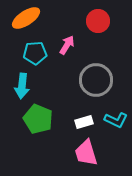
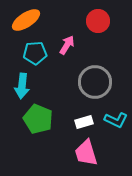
orange ellipse: moved 2 px down
gray circle: moved 1 px left, 2 px down
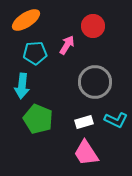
red circle: moved 5 px left, 5 px down
pink trapezoid: rotated 16 degrees counterclockwise
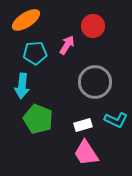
white rectangle: moved 1 px left, 3 px down
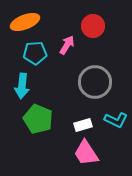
orange ellipse: moved 1 px left, 2 px down; rotated 12 degrees clockwise
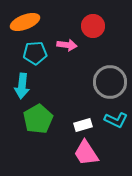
pink arrow: rotated 66 degrees clockwise
gray circle: moved 15 px right
green pentagon: rotated 20 degrees clockwise
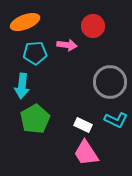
green pentagon: moved 3 px left
white rectangle: rotated 42 degrees clockwise
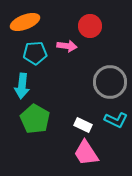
red circle: moved 3 px left
pink arrow: moved 1 px down
green pentagon: rotated 12 degrees counterclockwise
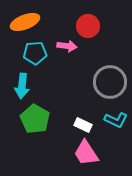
red circle: moved 2 px left
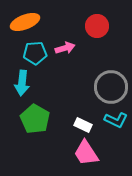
red circle: moved 9 px right
pink arrow: moved 2 px left, 2 px down; rotated 24 degrees counterclockwise
gray circle: moved 1 px right, 5 px down
cyan arrow: moved 3 px up
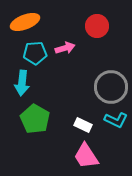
pink trapezoid: moved 3 px down
